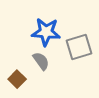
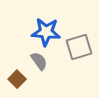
gray semicircle: moved 2 px left
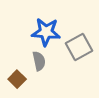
gray square: rotated 12 degrees counterclockwise
gray semicircle: rotated 24 degrees clockwise
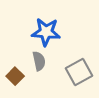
gray square: moved 25 px down
brown square: moved 2 px left, 3 px up
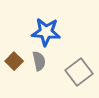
gray square: rotated 8 degrees counterclockwise
brown square: moved 1 px left, 15 px up
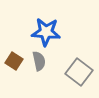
brown square: rotated 12 degrees counterclockwise
gray square: rotated 16 degrees counterclockwise
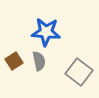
brown square: rotated 24 degrees clockwise
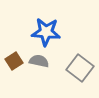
gray semicircle: rotated 66 degrees counterclockwise
gray square: moved 1 px right, 4 px up
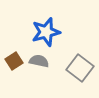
blue star: rotated 20 degrees counterclockwise
